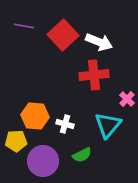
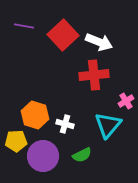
pink cross: moved 1 px left, 2 px down; rotated 14 degrees clockwise
orange hexagon: moved 1 px up; rotated 12 degrees clockwise
purple circle: moved 5 px up
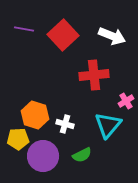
purple line: moved 3 px down
white arrow: moved 13 px right, 6 px up
yellow pentagon: moved 2 px right, 2 px up
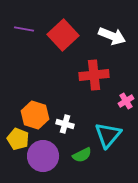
cyan triangle: moved 10 px down
yellow pentagon: rotated 25 degrees clockwise
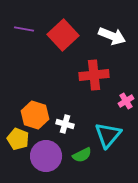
purple circle: moved 3 px right
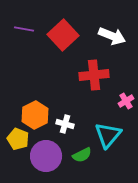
orange hexagon: rotated 16 degrees clockwise
